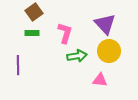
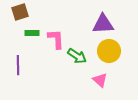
brown square: moved 14 px left; rotated 18 degrees clockwise
purple triangle: moved 2 px left; rotated 50 degrees counterclockwise
pink L-shape: moved 9 px left, 6 px down; rotated 20 degrees counterclockwise
green arrow: rotated 42 degrees clockwise
pink triangle: rotated 35 degrees clockwise
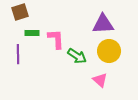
purple line: moved 11 px up
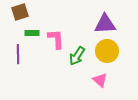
purple triangle: moved 2 px right
yellow circle: moved 2 px left
green arrow: rotated 90 degrees clockwise
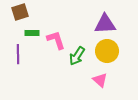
pink L-shape: moved 1 px down; rotated 15 degrees counterclockwise
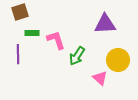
yellow circle: moved 11 px right, 9 px down
pink triangle: moved 2 px up
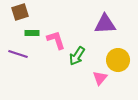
purple line: rotated 72 degrees counterclockwise
pink triangle: rotated 28 degrees clockwise
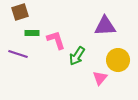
purple triangle: moved 2 px down
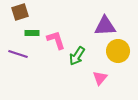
yellow circle: moved 9 px up
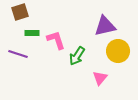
purple triangle: rotated 10 degrees counterclockwise
